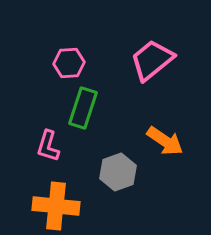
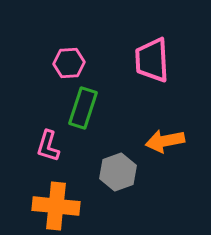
pink trapezoid: rotated 54 degrees counterclockwise
orange arrow: rotated 135 degrees clockwise
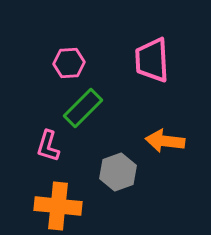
green rectangle: rotated 27 degrees clockwise
orange arrow: rotated 18 degrees clockwise
orange cross: moved 2 px right
